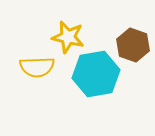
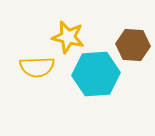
brown hexagon: rotated 16 degrees counterclockwise
cyan hexagon: rotated 6 degrees clockwise
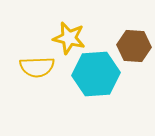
yellow star: moved 1 px right, 1 px down
brown hexagon: moved 1 px right, 1 px down
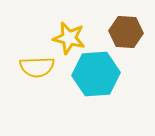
brown hexagon: moved 8 px left, 14 px up
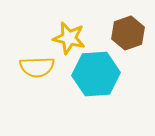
brown hexagon: moved 2 px right, 1 px down; rotated 24 degrees counterclockwise
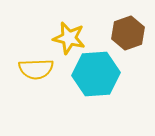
yellow semicircle: moved 1 px left, 2 px down
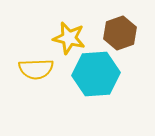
brown hexagon: moved 8 px left
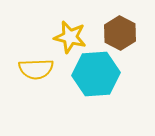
brown hexagon: rotated 12 degrees counterclockwise
yellow star: moved 1 px right, 1 px up
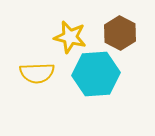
yellow semicircle: moved 1 px right, 4 px down
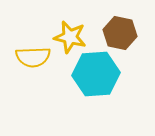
brown hexagon: rotated 16 degrees counterclockwise
yellow semicircle: moved 4 px left, 16 px up
